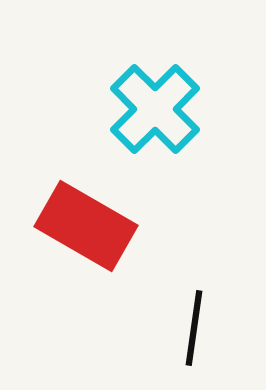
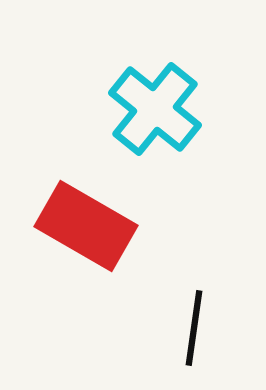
cyan cross: rotated 6 degrees counterclockwise
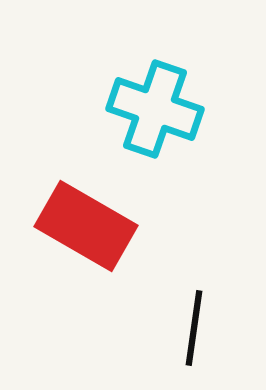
cyan cross: rotated 20 degrees counterclockwise
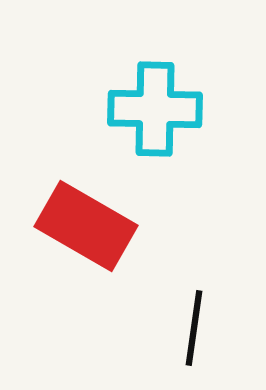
cyan cross: rotated 18 degrees counterclockwise
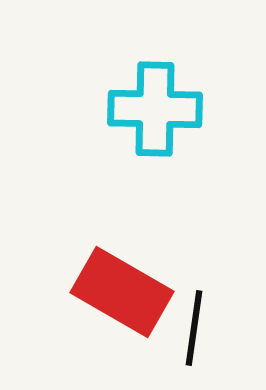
red rectangle: moved 36 px right, 66 px down
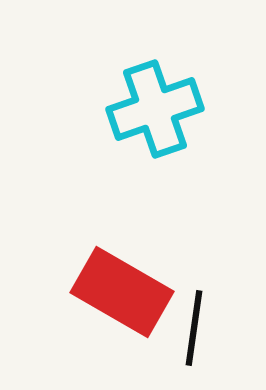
cyan cross: rotated 20 degrees counterclockwise
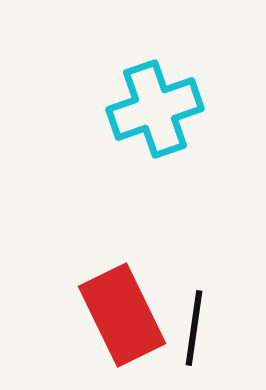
red rectangle: moved 23 px down; rotated 34 degrees clockwise
